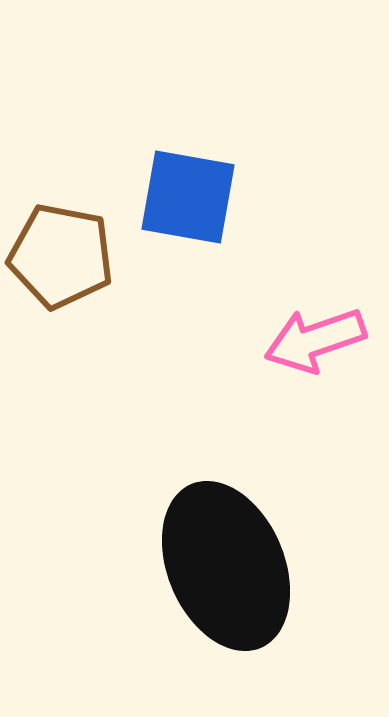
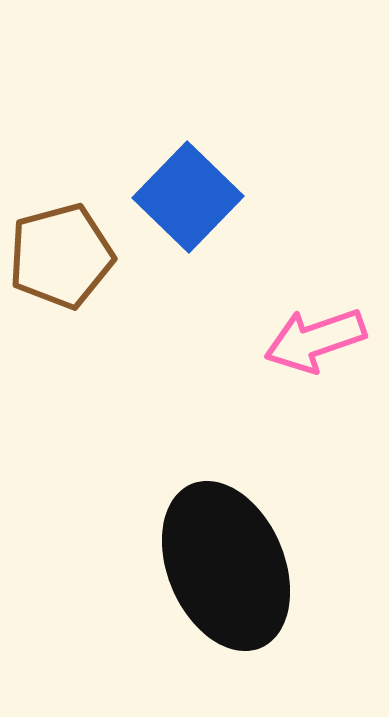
blue square: rotated 34 degrees clockwise
brown pentagon: rotated 26 degrees counterclockwise
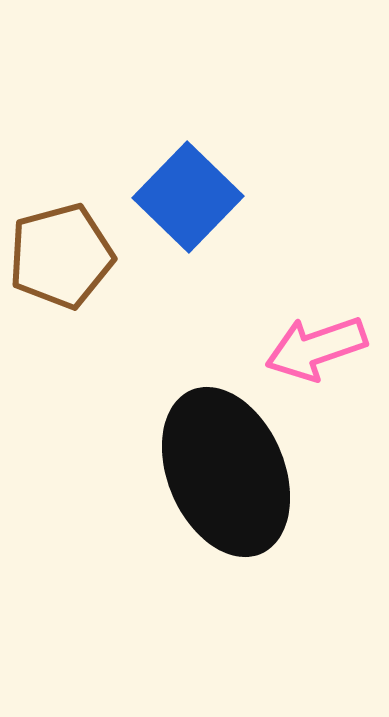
pink arrow: moved 1 px right, 8 px down
black ellipse: moved 94 px up
